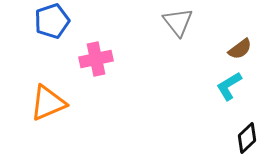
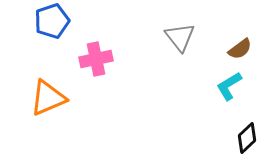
gray triangle: moved 2 px right, 15 px down
orange triangle: moved 5 px up
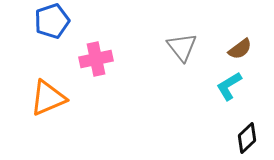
gray triangle: moved 2 px right, 10 px down
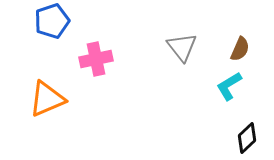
brown semicircle: rotated 30 degrees counterclockwise
orange triangle: moved 1 px left, 1 px down
